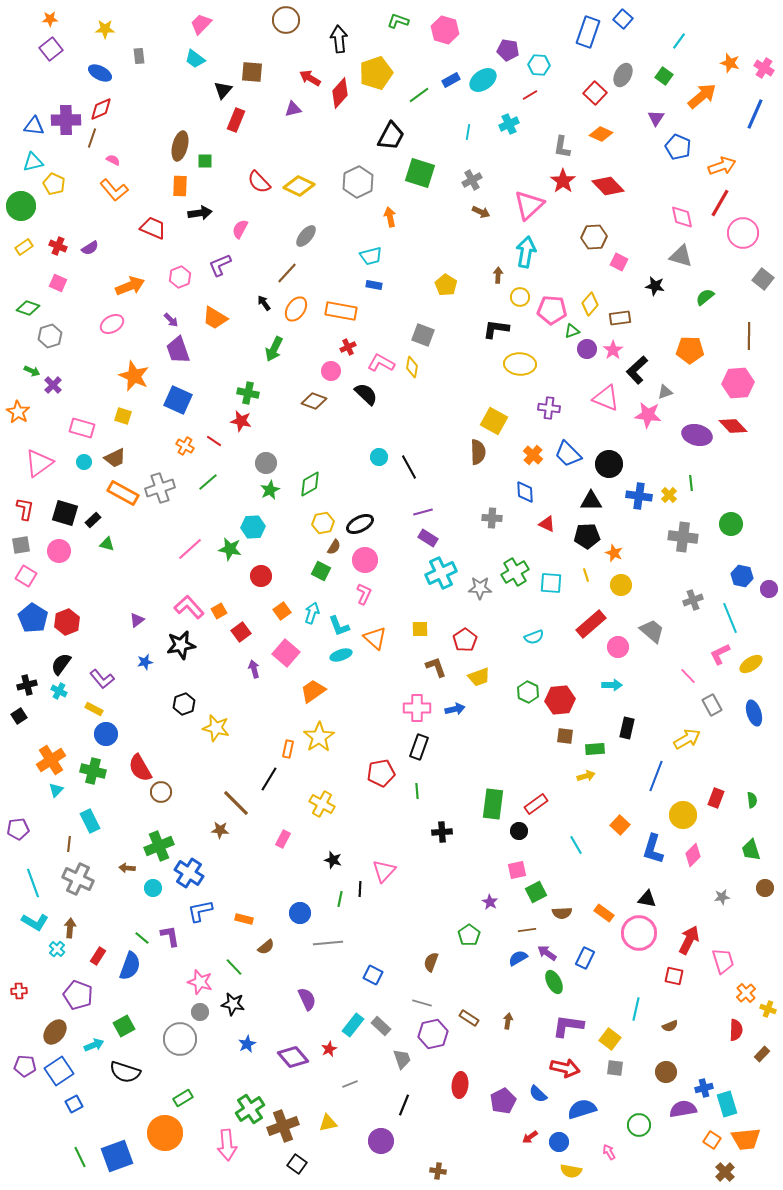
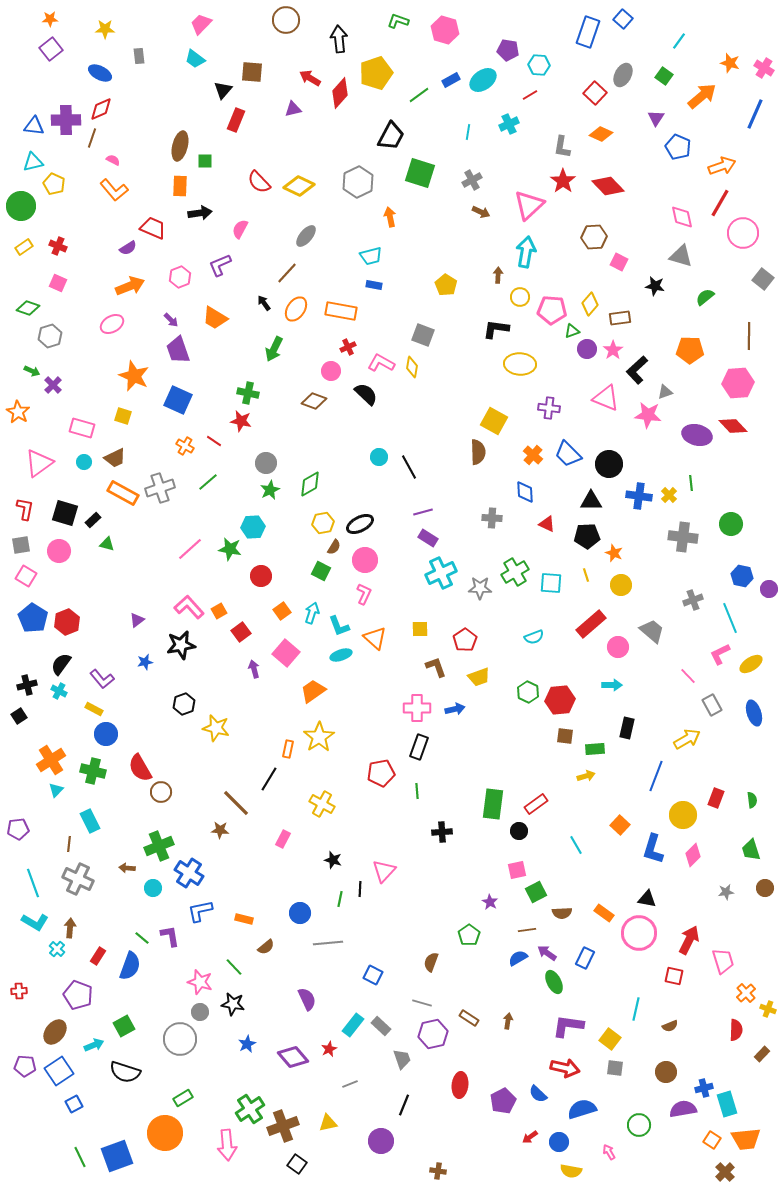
purple semicircle at (90, 248): moved 38 px right
gray star at (722, 897): moved 4 px right, 5 px up
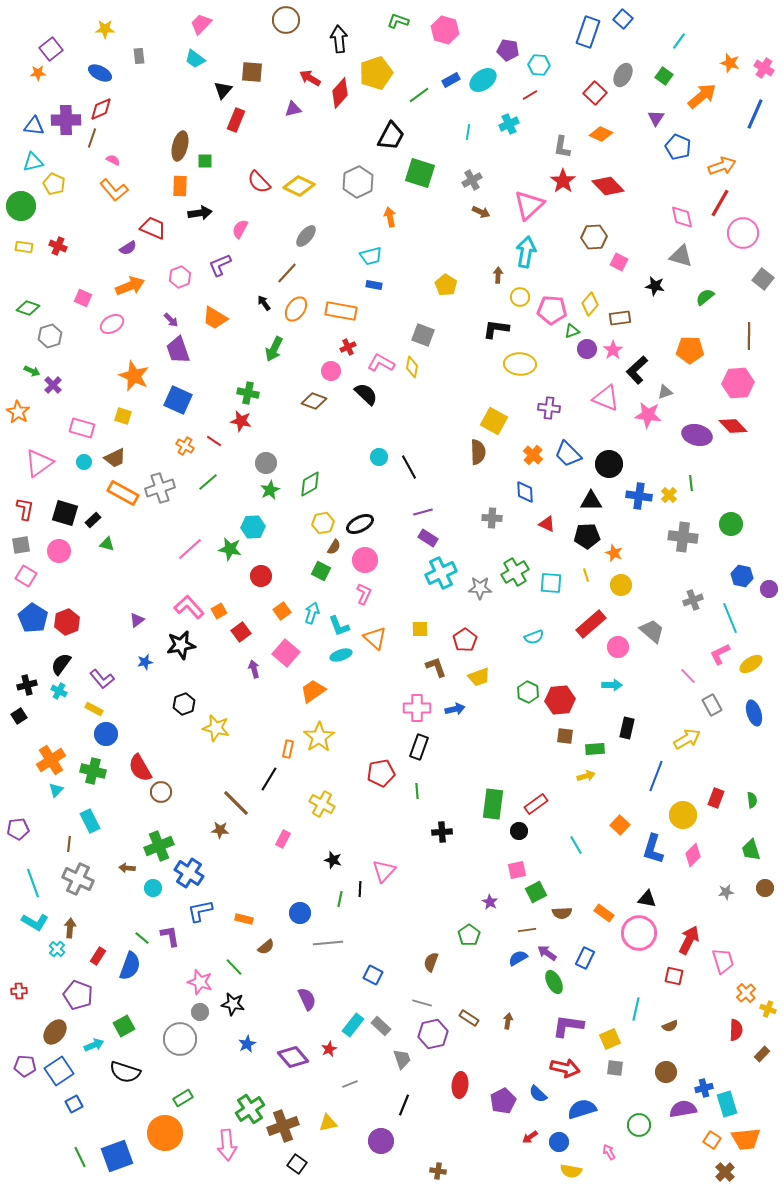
orange star at (50, 19): moved 12 px left, 54 px down
yellow rectangle at (24, 247): rotated 42 degrees clockwise
pink square at (58, 283): moved 25 px right, 15 px down
yellow square at (610, 1039): rotated 30 degrees clockwise
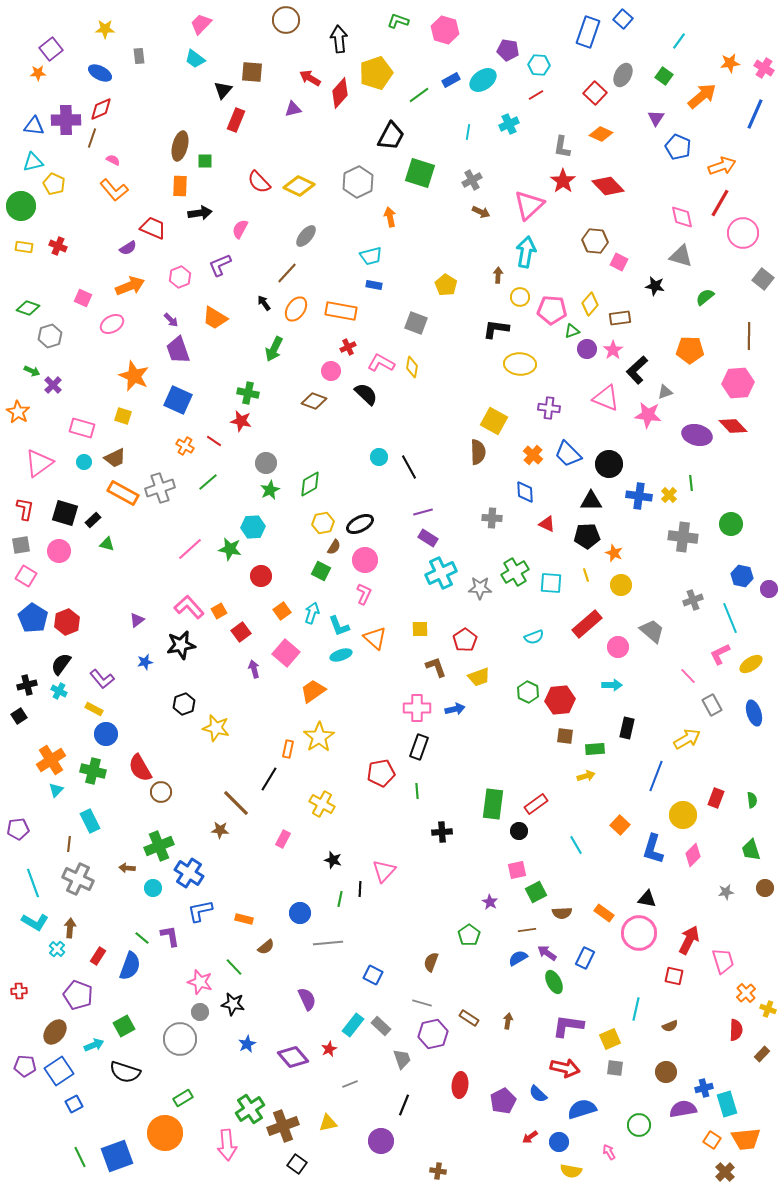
orange star at (730, 63): rotated 24 degrees counterclockwise
red line at (530, 95): moved 6 px right
brown hexagon at (594, 237): moved 1 px right, 4 px down; rotated 10 degrees clockwise
gray square at (423, 335): moved 7 px left, 12 px up
red rectangle at (591, 624): moved 4 px left
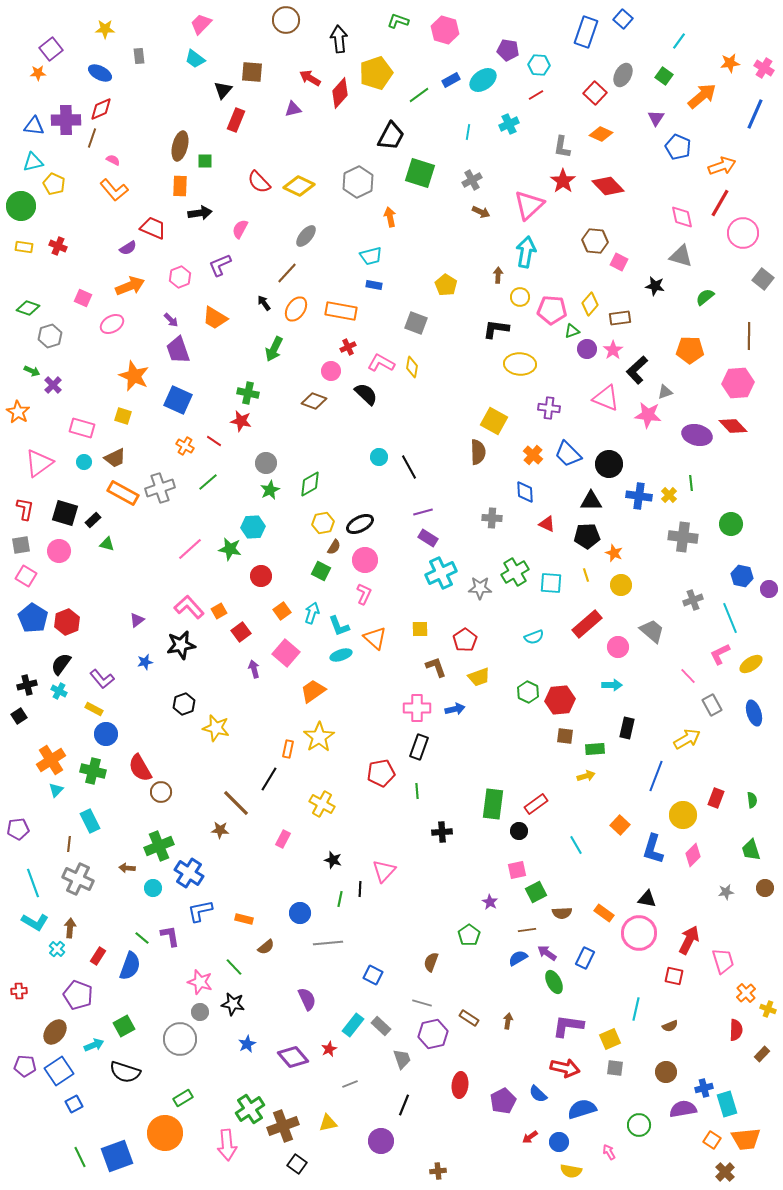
blue rectangle at (588, 32): moved 2 px left
brown cross at (438, 1171): rotated 14 degrees counterclockwise
